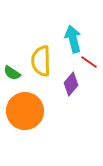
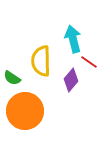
green semicircle: moved 5 px down
purple diamond: moved 4 px up
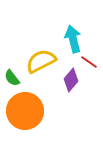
yellow semicircle: rotated 64 degrees clockwise
green semicircle: rotated 18 degrees clockwise
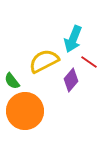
cyan arrow: rotated 144 degrees counterclockwise
yellow semicircle: moved 3 px right
green semicircle: moved 3 px down
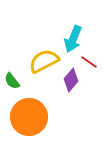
orange circle: moved 4 px right, 6 px down
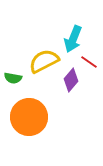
green semicircle: moved 1 px right, 3 px up; rotated 42 degrees counterclockwise
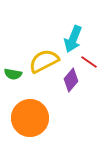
green semicircle: moved 4 px up
orange circle: moved 1 px right, 1 px down
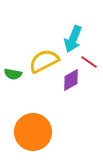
purple diamond: rotated 20 degrees clockwise
orange circle: moved 3 px right, 14 px down
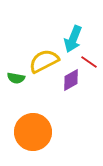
green semicircle: moved 3 px right, 4 px down
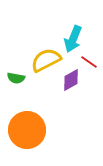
yellow semicircle: moved 2 px right, 1 px up
orange circle: moved 6 px left, 2 px up
